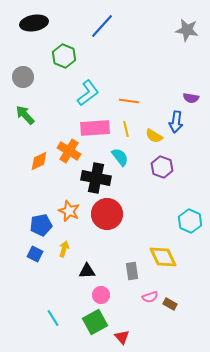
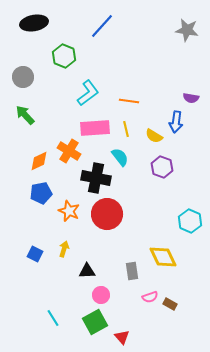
blue pentagon: moved 32 px up
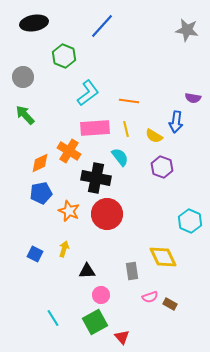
purple semicircle: moved 2 px right
orange diamond: moved 1 px right, 2 px down
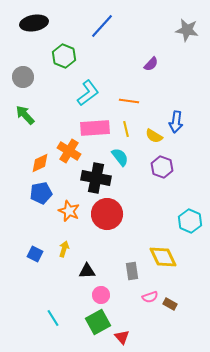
purple semicircle: moved 42 px left, 34 px up; rotated 56 degrees counterclockwise
green square: moved 3 px right
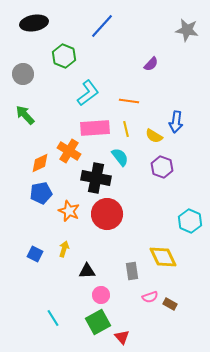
gray circle: moved 3 px up
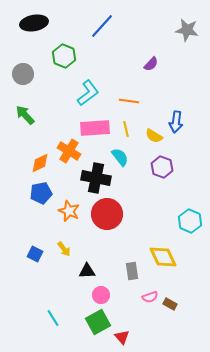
yellow arrow: rotated 126 degrees clockwise
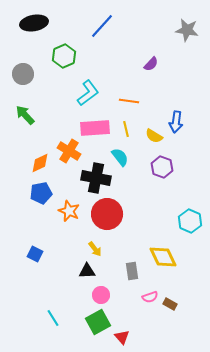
green hexagon: rotated 15 degrees clockwise
yellow arrow: moved 31 px right
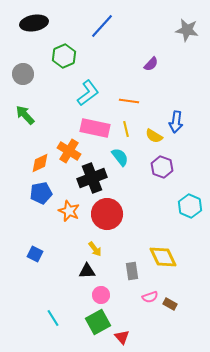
pink rectangle: rotated 16 degrees clockwise
black cross: moved 4 px left; rotated 32 degrees counterclockwise
cyan hexagon: moved 15 px up
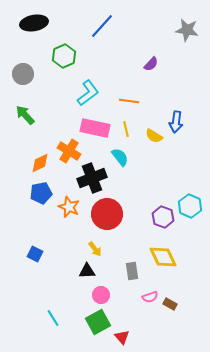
purple hexagon: moved 1 px right, 50 px down
orange star: moved 4 px up
